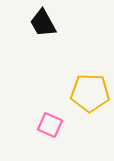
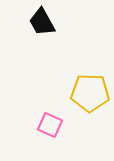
black trapezoid: moved 1 px left, 1 px up
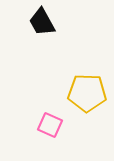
yellow pentagon: moved 3 px left
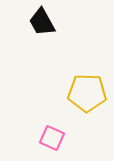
pink square: moved 2 px right, 13 px down
